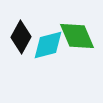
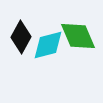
green diamond: moved 1 px right
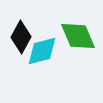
cyan diamond: moved 6 px left, 6 px down
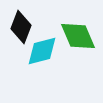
black diamond: moved 10 px up; rotated 8 degrees counterclockwise
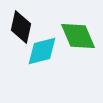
black diamond: rotated 8 degrees counterclockwise
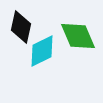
cyan diamond: rotated 12 degrees counterclockwise
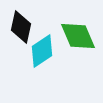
cyan diamond: rotated 8 degrees counterclockwise
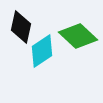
green diamond: rotated 24 degrees counterclockwise
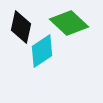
green diamond: moved 9 px left, 13 px up
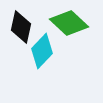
cyan diamond: rotated 12 degrees counterclockwise
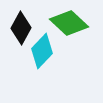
black diamond: moved 1 px down; rotated 16 degrees clockwise
